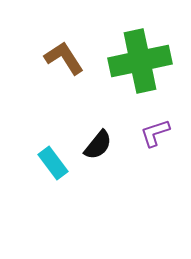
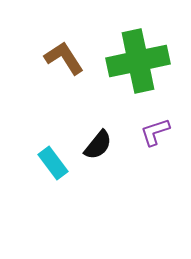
green cross: moved 2 px left
purple L-shape: moved 1 px up
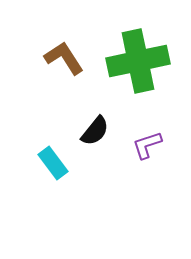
purple L-shape: moved 8 px left, 13 px down
black semicircle: moved 3 px left, 14 px up
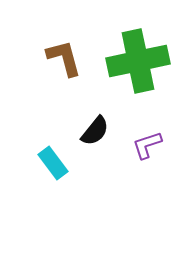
brown L-shape: rotated 18 degrees clockwise
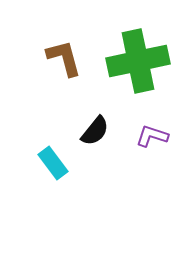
purple L-shape: moved 5 px right, 9 px up; rotated 36 degrees clockwise
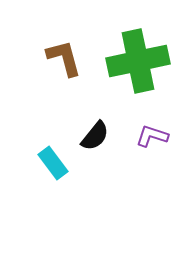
black semicircle: moved 5 px down
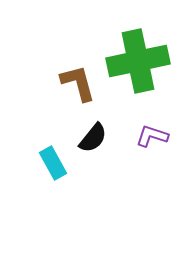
brown L-shape: moved 14 px right, 25 px down
black semicircle: moved 2 px left, 2 px down
cyan rectangle: rotated 8 degrees clockwise
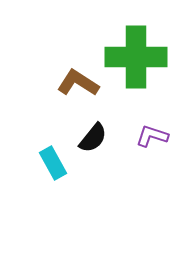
green cross: moved 2 px left, 4 px up; rotated 12 degrees clockwise
brown L-shape: rotated 42 degrees counterclockwise
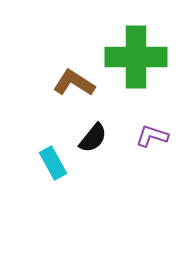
brown L-shape: moved 4 px left
